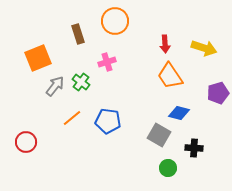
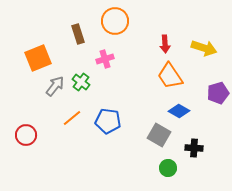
pink cross: moved 2 px left, 3 px up
blue diamond: moved 2 px up; rotated 15 degrees clockwise
red circle: moved 7 px up
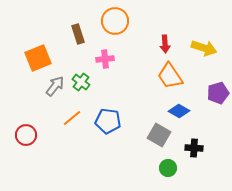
pink cross: rotated 12 degrees clockwise
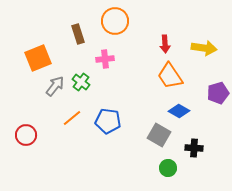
yellow arrow: rotated 10 degrees counterclockwise
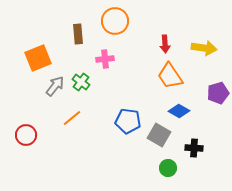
brown rectangle: rotated 12 degrees clockwise
blue pentagon: moved 20 px right
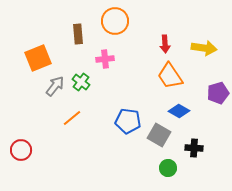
red circle: moved 5 px left, 15 px down
